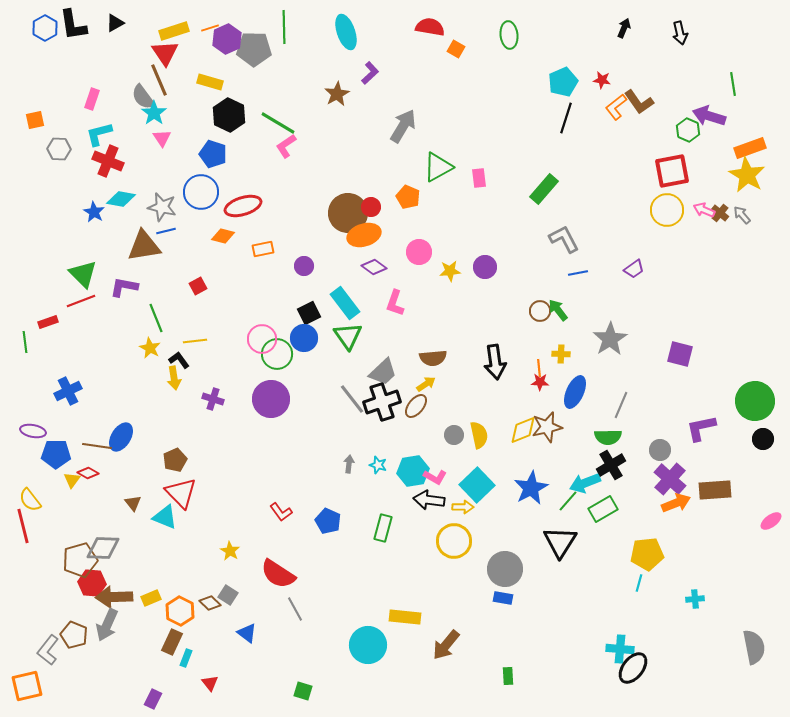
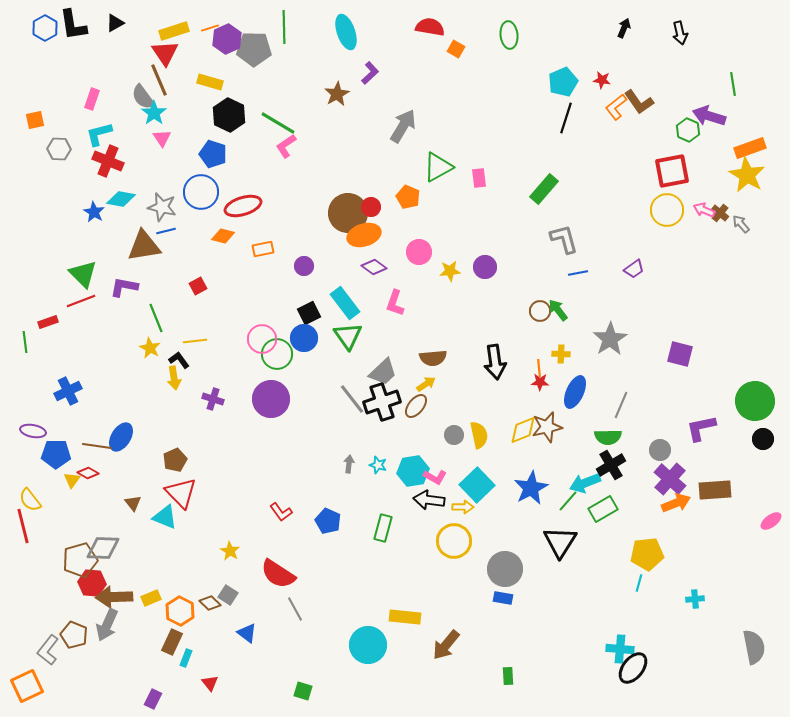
gray arrow at (742, 215): moved 1 px left, 9 px down
gray L-shape at (564, 239): rotated 12 degrees clockwise
orange square at (27, 686): rotated 12 degrees counterclockwise
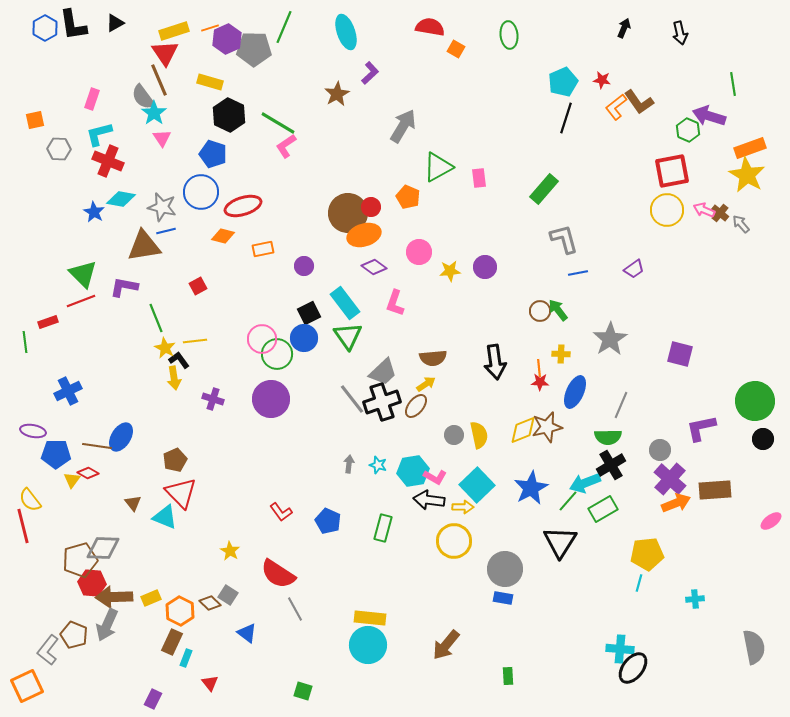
green line at (284, 27): rotated 24 degrees clockwise
yellow star at (150, 348): moved 15 px right
yellow rectangle at (405, 617): moved 35 px left, 1 px down
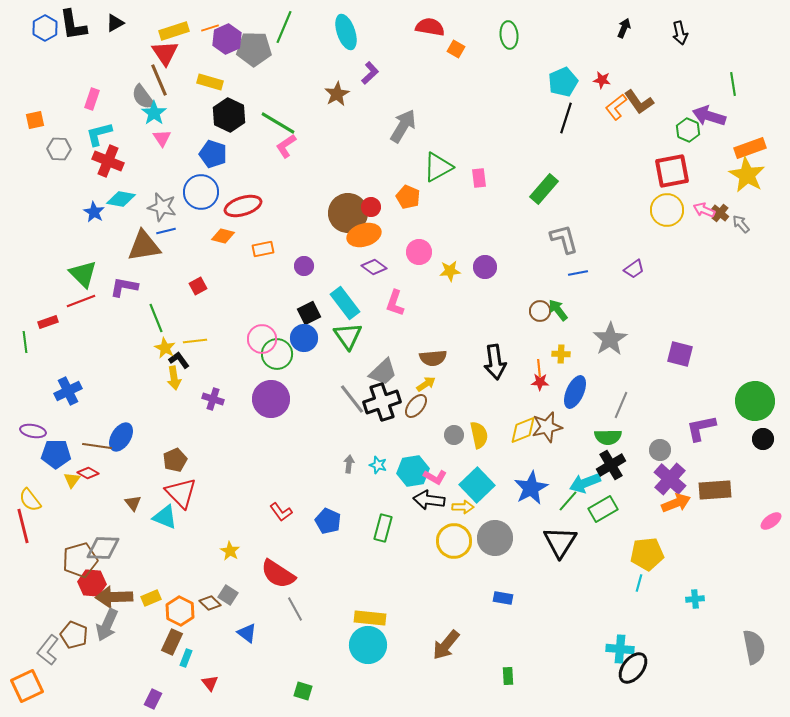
gray circle at (505, 569): moved 10 px left, 31 px up
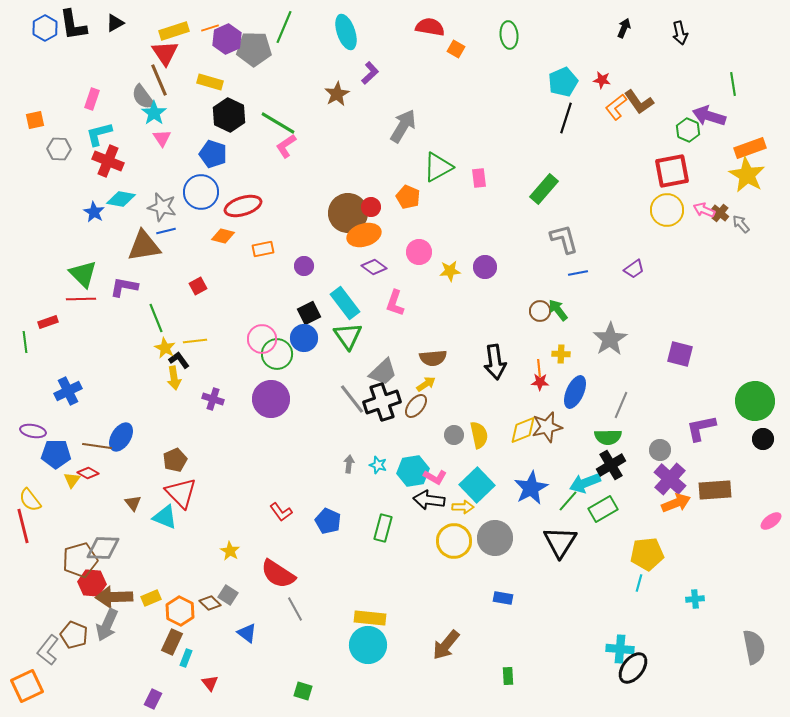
red line at (81, 301): moved 2 px up; rotated 20 degrees clockwise
